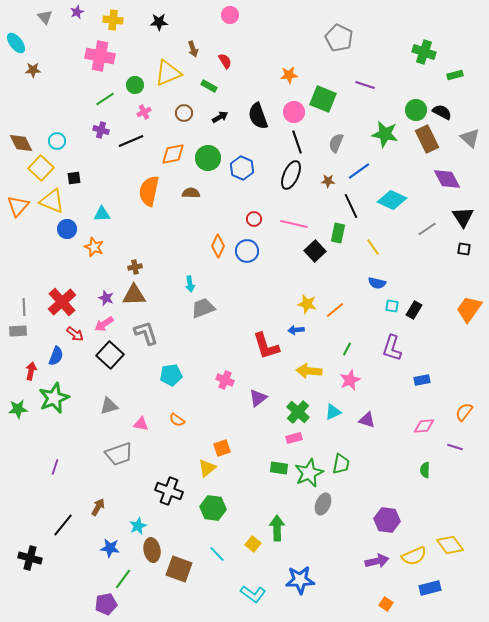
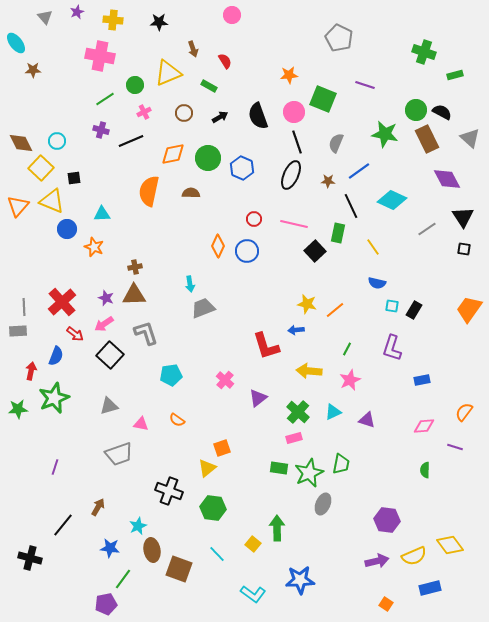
pink circle at (230, 15): moved 2 px right
pink cross at (225, 380): rotated 18 degrees clockwise
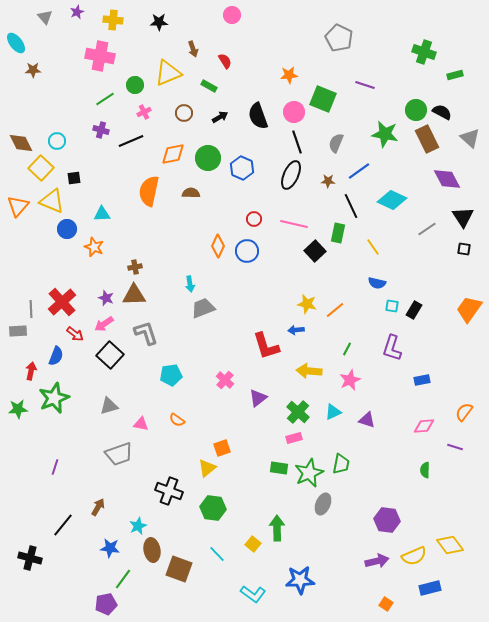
gray line at (24, 307): moved 7 px right, 2 px down
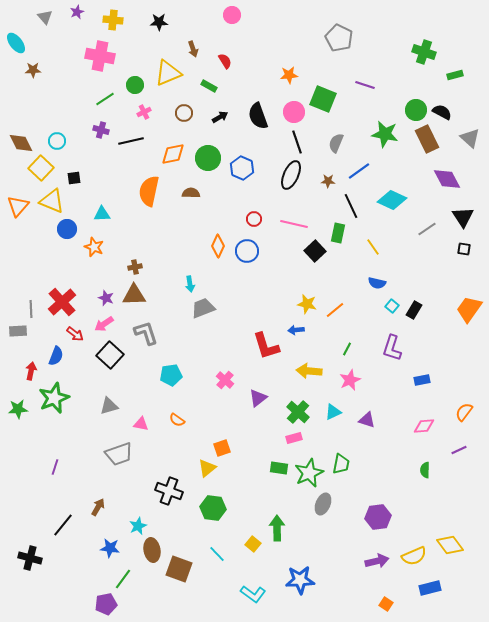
black line at (131, 141): rotated 10 degrees clockwise
cyan square at (392, 306): rotated 32 degrees clockwise
purple line at (455, 447): moved 4 px right, 3 px down; rotated 42 degrees counterclockwise
purple hexagon at (387, 520): moved 9 px left, 3 px up; rotated 15 degrees counterclockwise
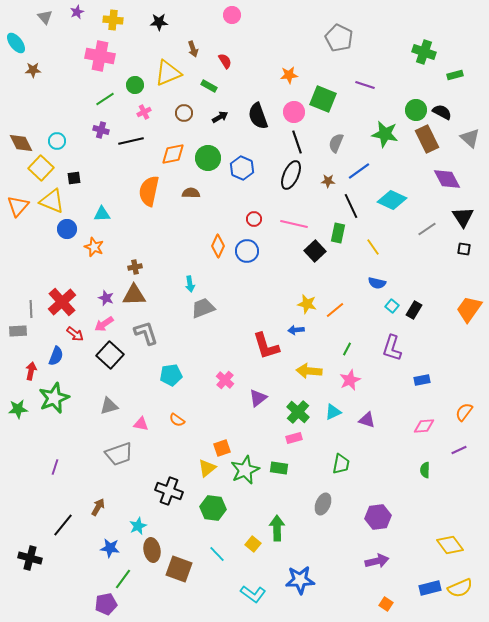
green star at (309, 473): moved 64 px left, 3 px up
yellow semicircle at (414, 556): moved 46 px right, 32 px down
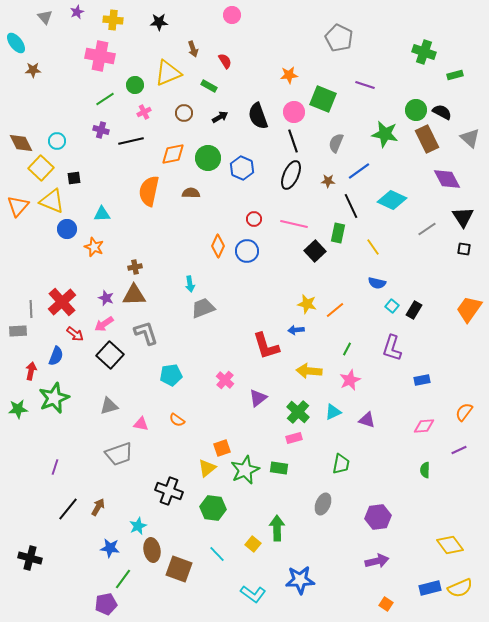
black line at (297, 142): moved 4 px left, 1 px up
black line at (63, 525): moved 5 px right, 16 px up
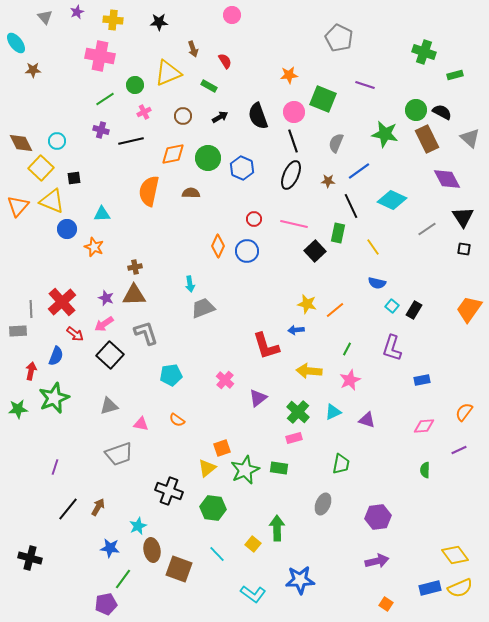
brown circle at (184, 113): moved 1 px left, 3 px down
yellow diamond at (450, 545): moved 5 px right, 10 px down
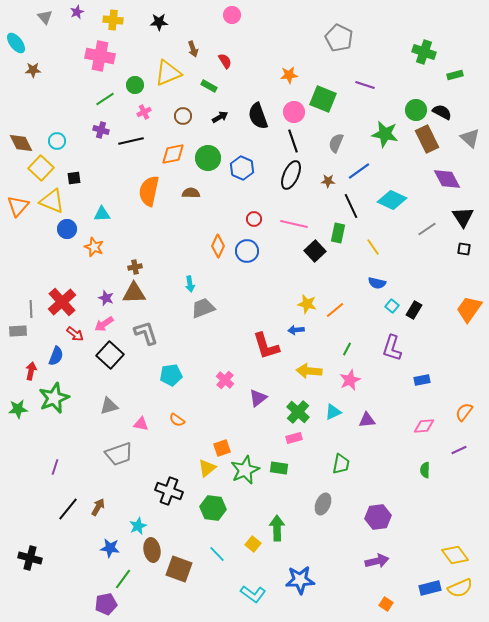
brown triangle at (134, 295): moved 2 px up
purple triangle at (367, 420): rotated 24 degrees counterclockwise
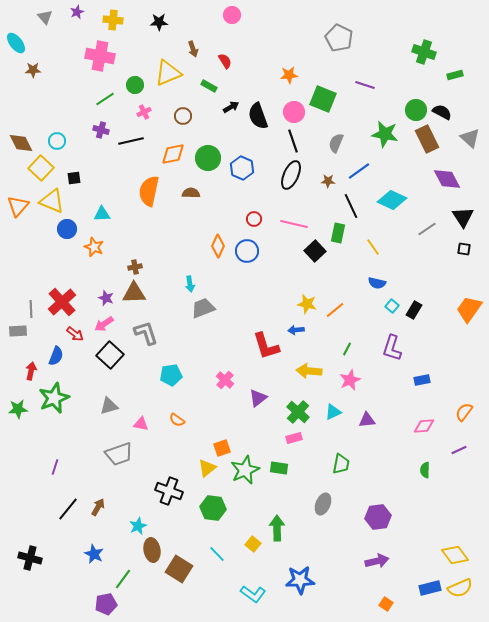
black arrow at (220, 117): moved 11 px right, 10 px up
blue star at (110, 548): moved 16 px left, 6 px down; rotated 18 degrees clockwise
brown square at (179, 569): rotated 12 degrees clockwise
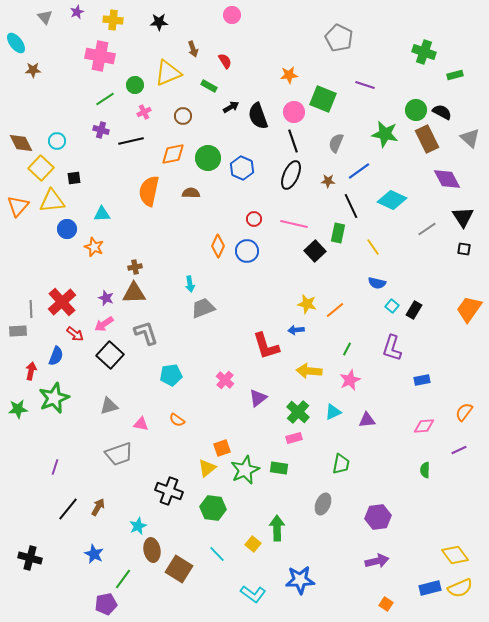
yellow triangle at (52, 201): rotated 28 degrees counterclockwise
